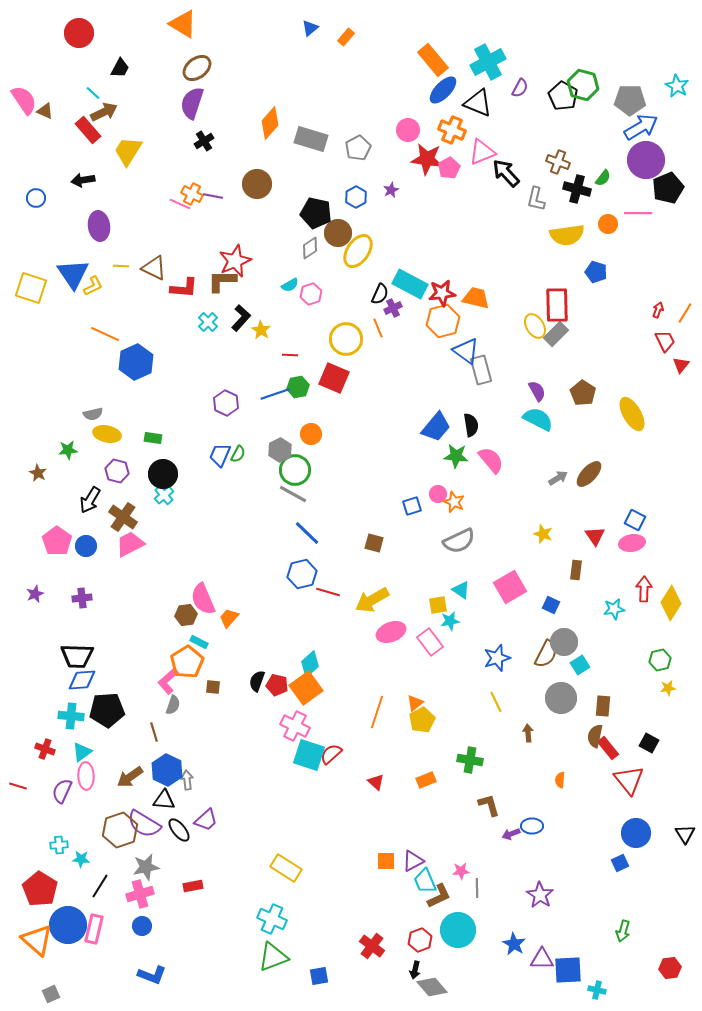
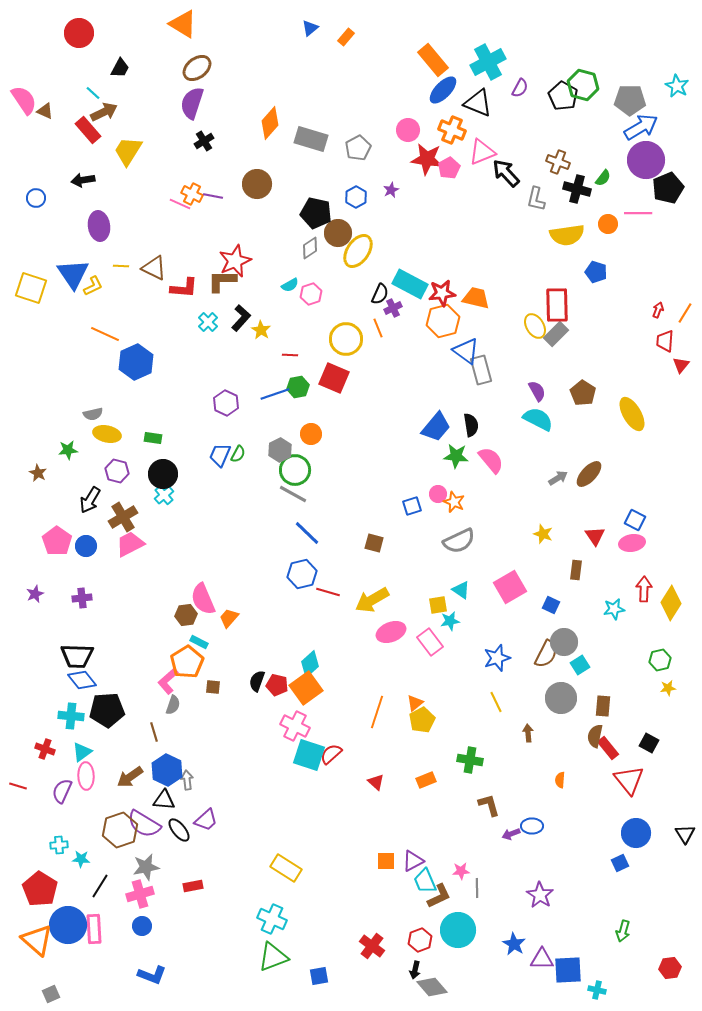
red trapezoid at (665, 341): rotated 150 degrees counterclockwise
brown cross at (123, 517): rotated 24 degrees clockwise
blue diamond at (82, 680): rotated 56 degrees clockwise
pink rectangle at (94, 929): rotated 16 degrees counterclockwise
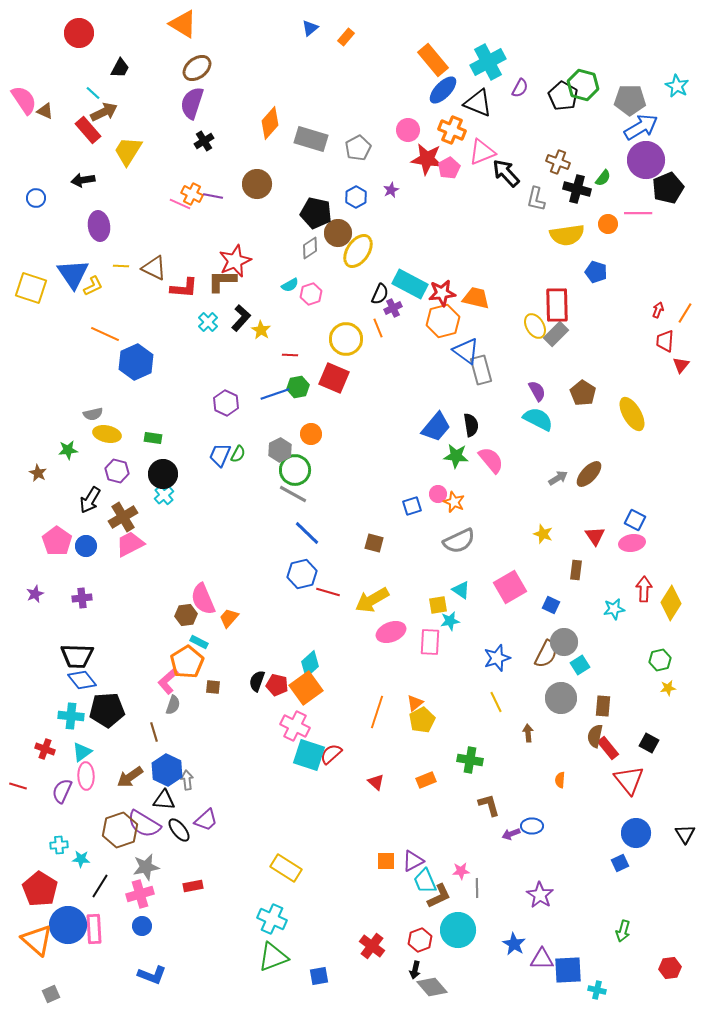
pink rectangle at (430, 642): rotated 40 degrees clockwise
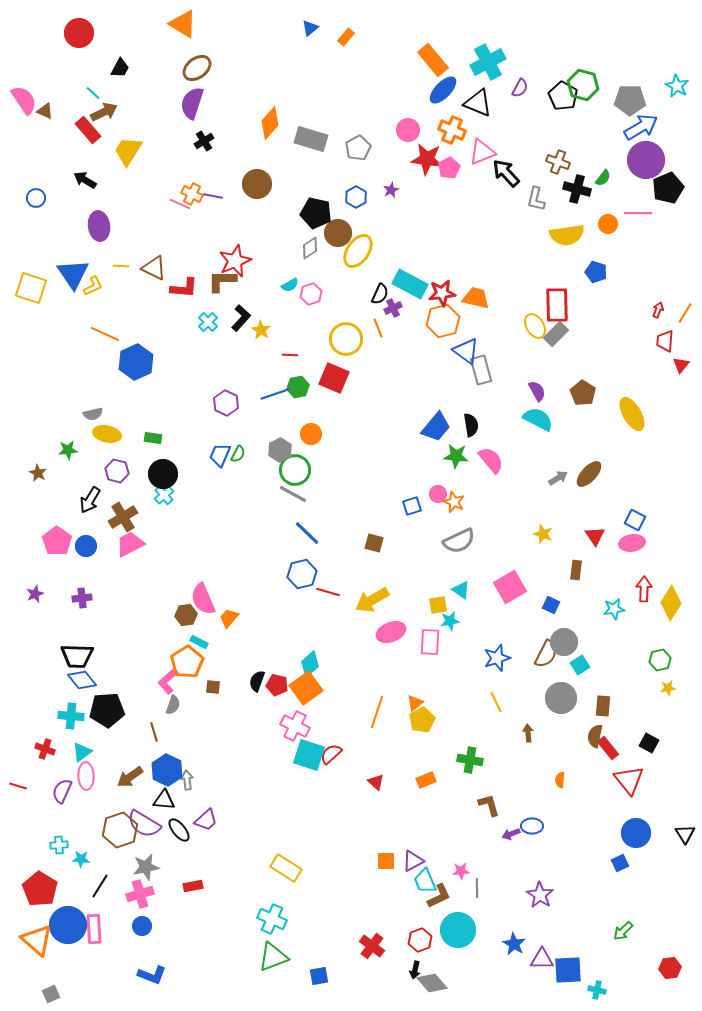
black arrow at (83, 180): moved 2 px right; rotated 40 degrees clockwise
green arrow at (623, 931): rotated 30 degrees clockwise
gray diamond at (432, 987): moved 4 px up
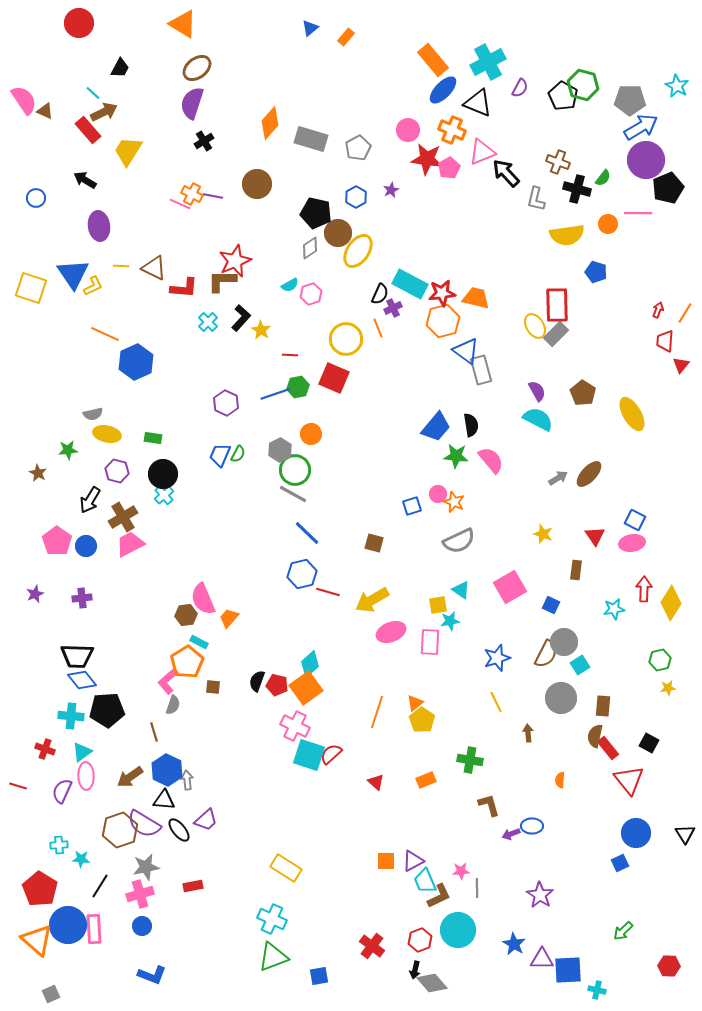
red circle at (79, 33): moved 10 px up
yellow pentagon at (422, 720): rotated 10 degrees counterclockwise
red hexagon at (670, 968): moved 1 px left, 2 px up; rotated 10 degrees clockwise
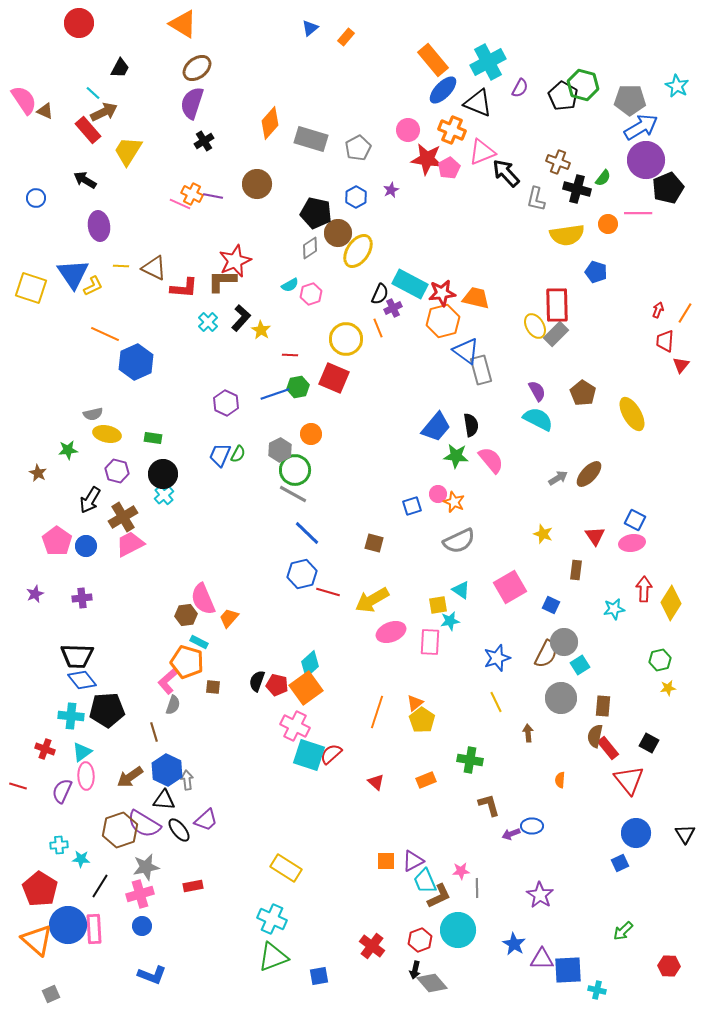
orange pentagon at (187, 662): rotated 24 degrees counterclockwise
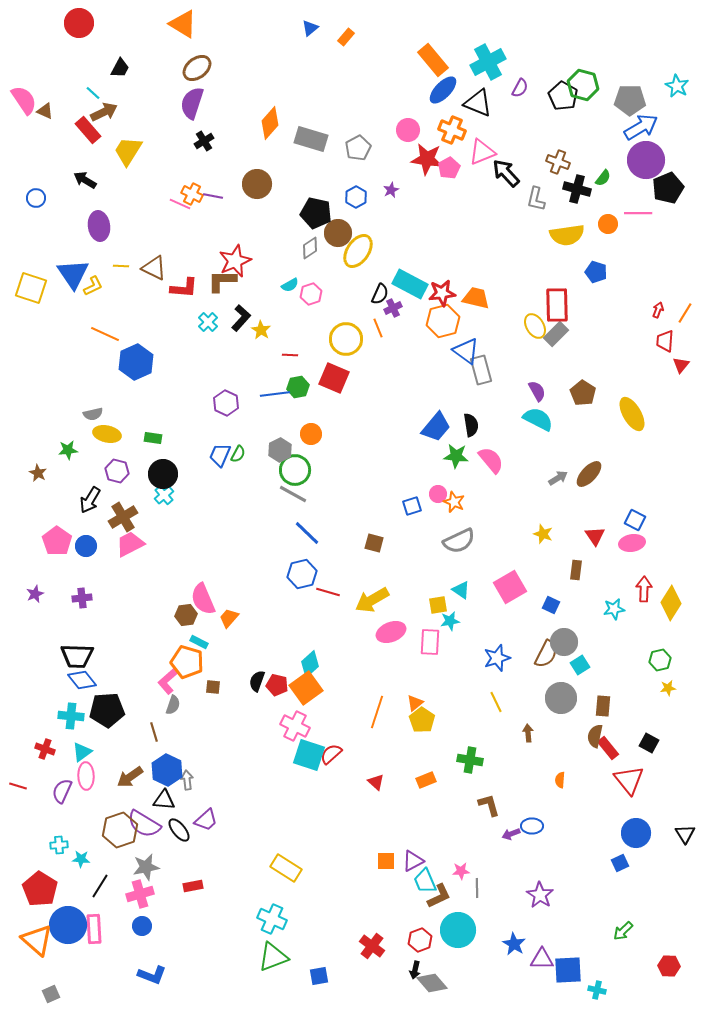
blue line at (275, 394): rotated 12 degrees clockwise
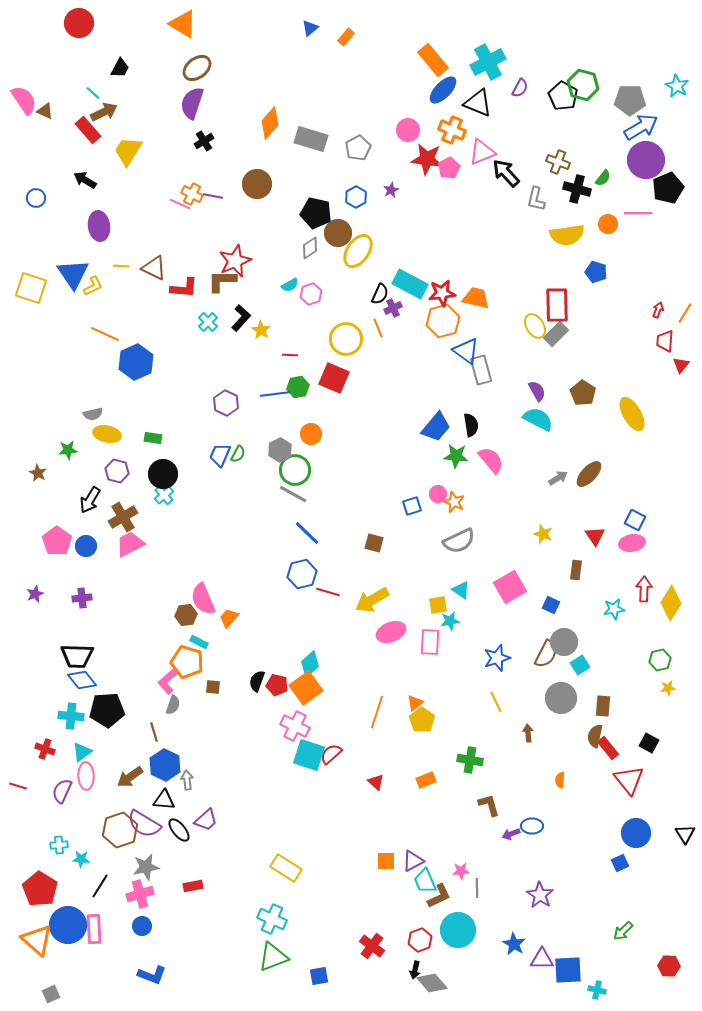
blue hexagon at (167, 770): moved 2 px left, 5 px up
